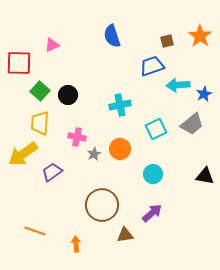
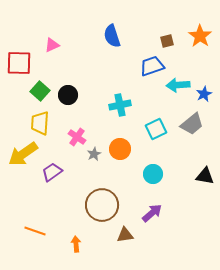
pink cross: rotated 24 degrees clockwise
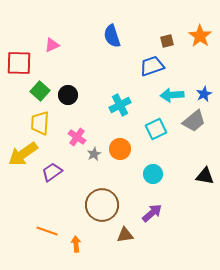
cyan arrow: moved 6 px left, 10 px down
cyan cross: rotated 15 degrees counterclockwise
gray trapezoid: moved 2 px right, 3 px up
orange line: moved 12 px right
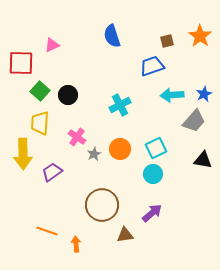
red square: moved 2 px right
gray trapezoid: rotated 10 degrees counterclockwise
cyan square: moved 19 px down
yellow arrow: rotated 56 degrees counterclockwise
black triangle: moved 2 px left, 16 px up
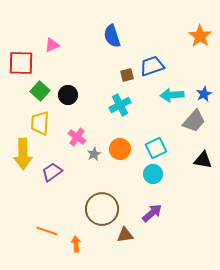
brown square: moved 40 px left, 34 px down
brown circle: moved 4 px down
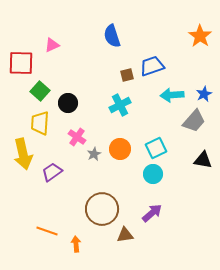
black circle: moved 8 px down
yellow arrow: rotated 12 degrees counterclockwise
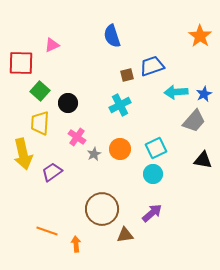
cyan arrow: moved 4 px right, 3 px up
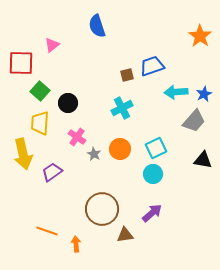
blue semicircle: moved 15 px left, 10 px up
pink triangle: rotated 14 degrees counterclockwise
cyan cross: moved 2 px right, 3 px down
gray star: rotated 16 degrees counterclockwise
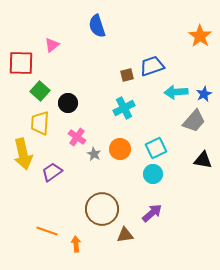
cyan cross: moved 2 px right
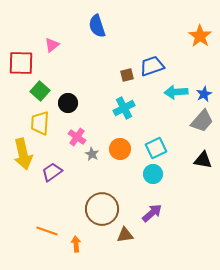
gray trapezoid: moved 8 px right
gray star: moved 2 px left
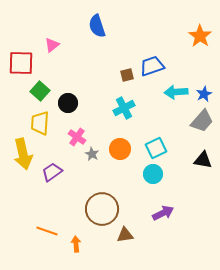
purple arrow: moved 11 px right; rotated 15 degrees clockwise
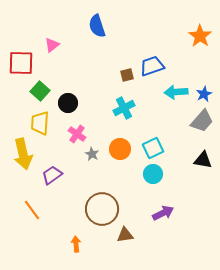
pink cross: moved 3 px up
cyan square: moved 3 px left
purple trapezoid: moved 3 px down
orange line: moved 15 px left, 21 px up; rotated 35 degrees clockwise
